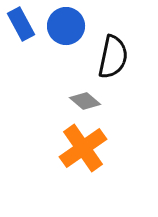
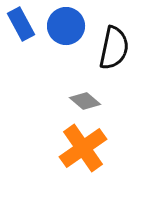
black semicircle: moved 1 px right, 9 px up
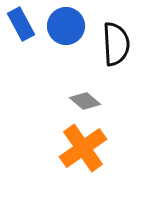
black semicircle: moved 2 px right, 4 px up; rotated 15 degrees counterclockwise
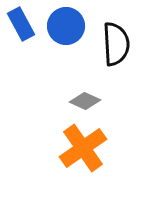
gray diamond: rotated 16 degrees counterclockwise
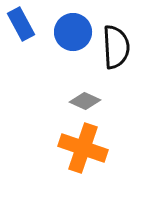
blue circle: moved 7 px right, 6 px down
black semicircle: moved 3 px down
orange cross: rotated 36 degrees counterclockwise
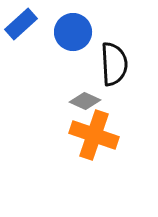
blue rectangle: rotated 76 degrees clockwise
black semicircle: moved 2 px left, 17 px down
orange cross: moved 11 px right, 13 px up
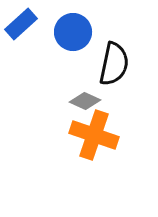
black semicircle: rotated 15 degrees clockwise
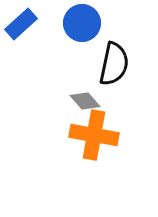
blue circle: moved 9 px right, 9 px up
gray diamond: rotated 24 degrees clockwise
orange cross: rotated 9 degrees counterclockwise
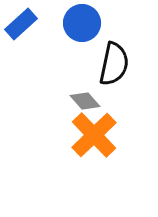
orange cross: rotated 36 degrees clockwise
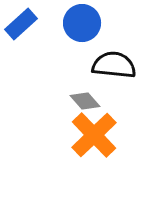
black semicircle: moved 1 px down; rotated 96 degrees counterclockwise
